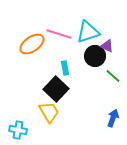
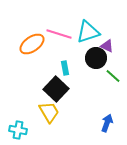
black circle: moved 1 px right, 2 px down
blue arrow: moved 6 px left, 5 px down
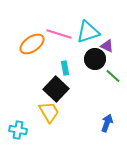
black circle: moved 1 px left, 1 px down
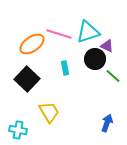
black square: moved 29 px left, 10 px up
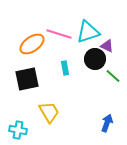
black square: rotated 35 degrees clockwise
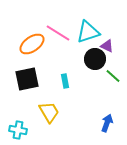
pink line: moved 1 px left, 1 px up; rotated 15 degrees clockwise
cyan rectangle: moved 13 px down
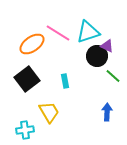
black circle: moved 2 px right, 3 px up
black square: rotated 25 degrees counterclockwise
blue arrow: moved 11 px up; rotated 18 degrees counterclockwise
cyan cross: moved 7 px right; rotated 18 degrees counterclockwise
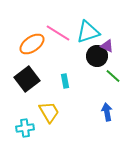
blue arrow: rotated 12 degrees counterclockwise
cyan cross: moved 2 px up
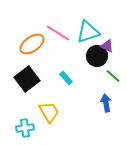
cyan rectangle: moved 1 px right, 3 px up; rotated 32 degrees counterclockwise
blue arrow: moved 1 px left, 9 px up
